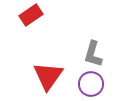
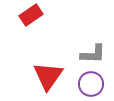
gray L-shape: rotated 104 degrees counterclockwise
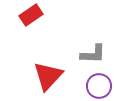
red triangle: rotated 8 degrees clockwise
purple circle: moved 8 px right, 2 px down
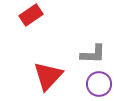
purple circle: moved 2 px up
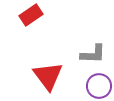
red triangle: rotated 20 degrees counterclockwise
purple circle: moved 2 px down
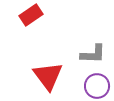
purple circle: moved 2 px left
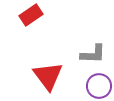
purple circle: moved 2 px right
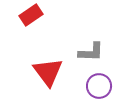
gray L-shape: moved 2 px left, 2 px up
red triangle: moved 4 px up
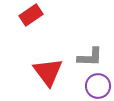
gray L-shape: moved 1 px left, 5 px down
purple circle: moved 1 px left
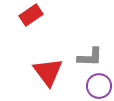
purple circle: moved 1 px right
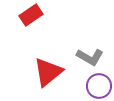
gray L-shape: rotated 28 degrees clockwise
red triangle: rotated 28 degrees clockwise
